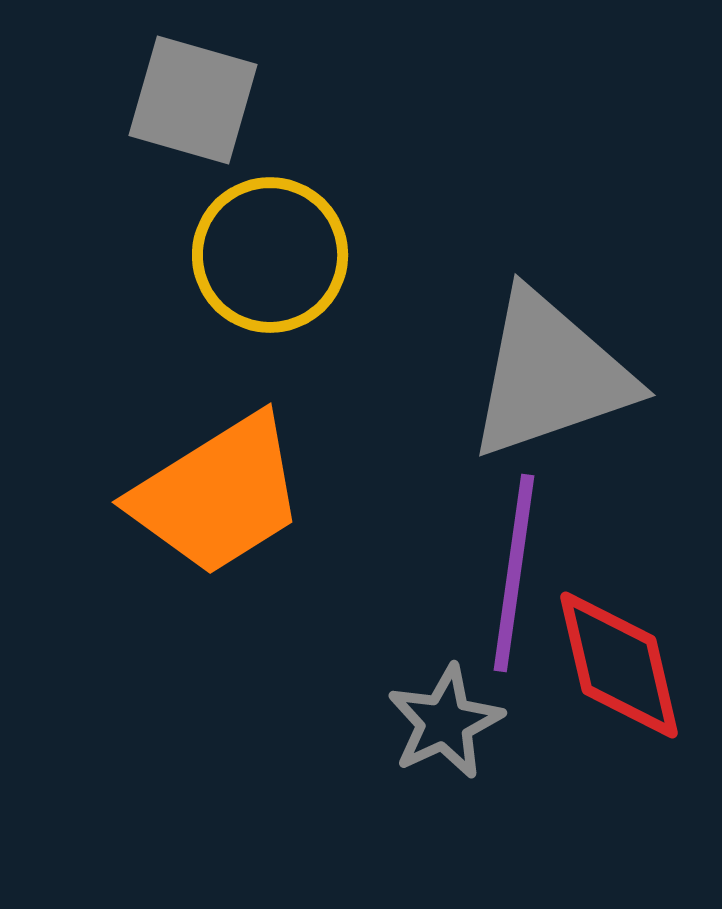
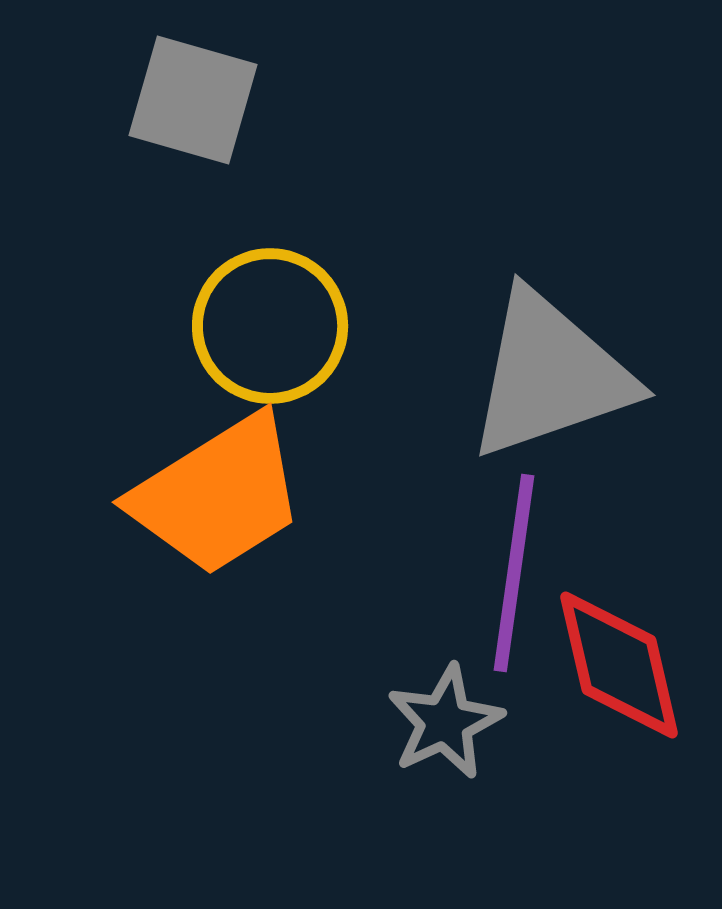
yellow circle: moved 71 px down
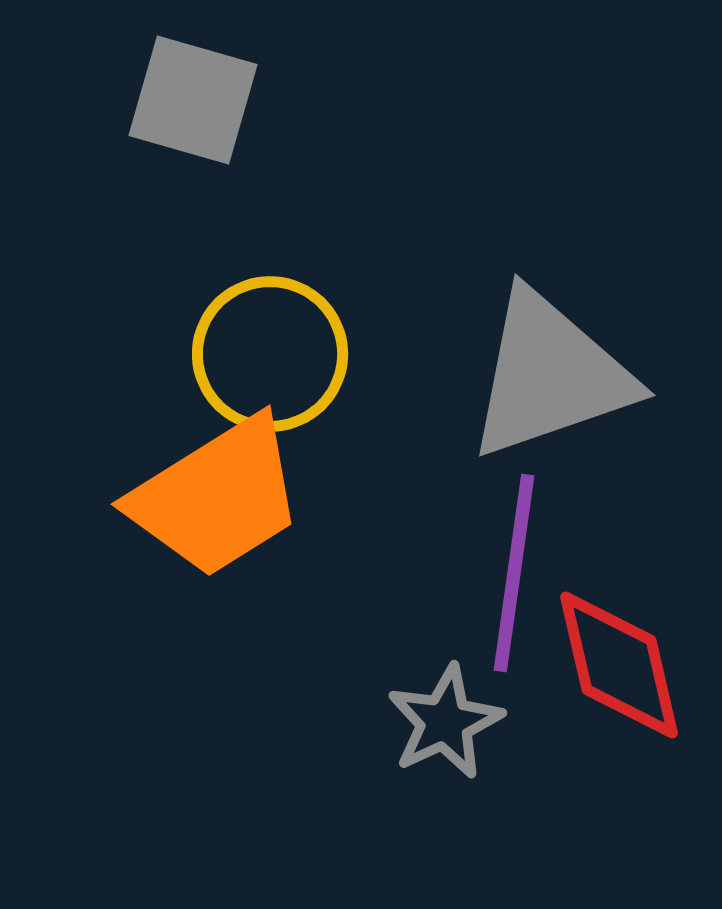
yellow circle: moved 28 px down
orange trapezoid: moved 1 px left, 2 px down
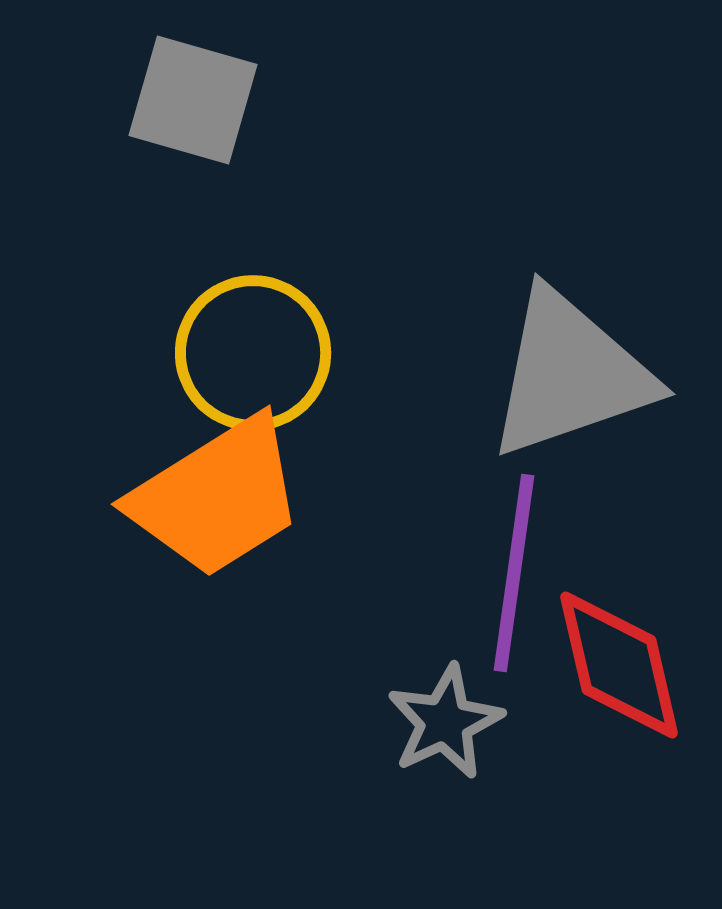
yellow circle: moved 17 px left, 1 px up
gray triangle: moved 20 px right, 1 px up
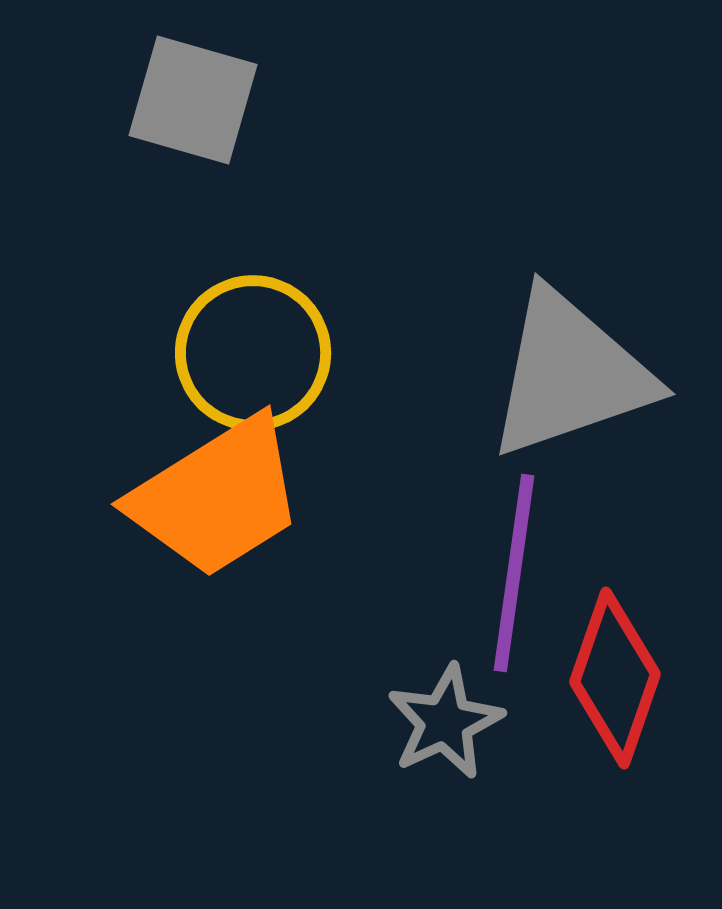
red diamond: moved 4 px left, 13 px down; rotated 32 degrees clockwise
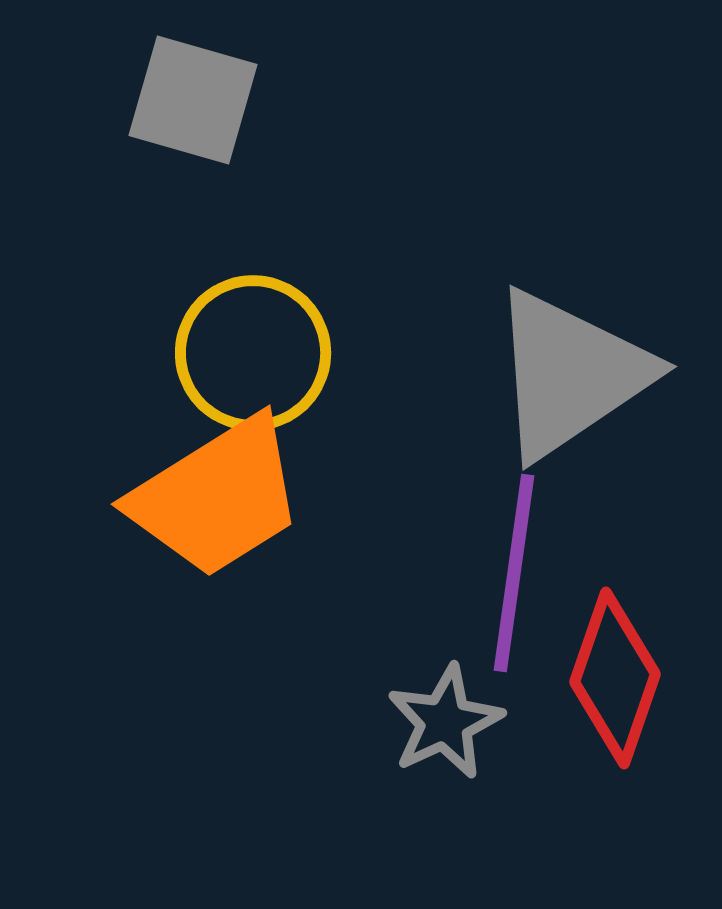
gray triangle: rotated 15 degrees counterclockwise
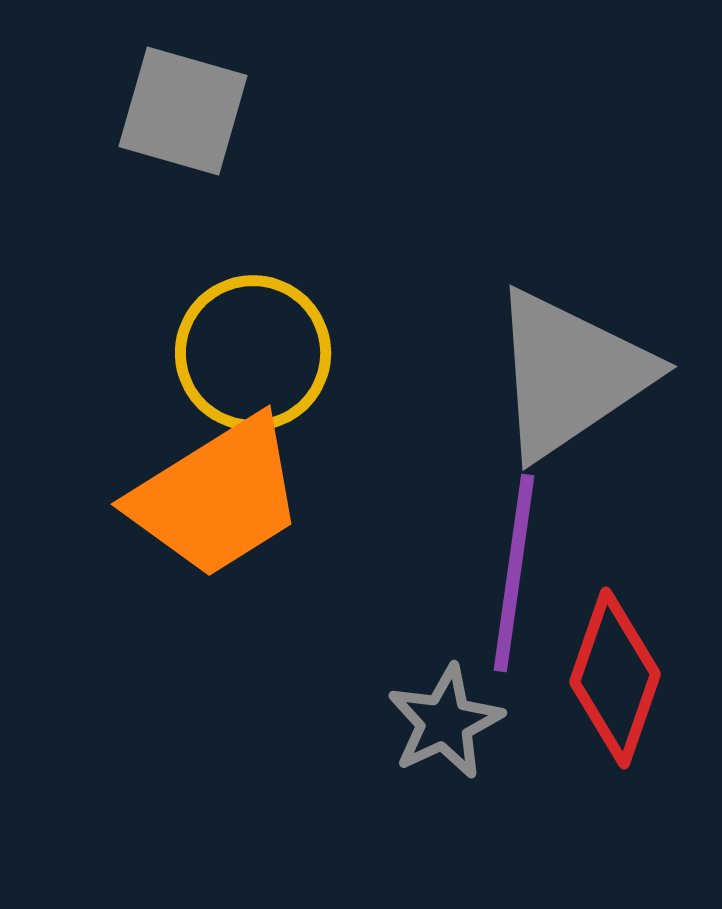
gray square: moved 10 px left, 11 px down
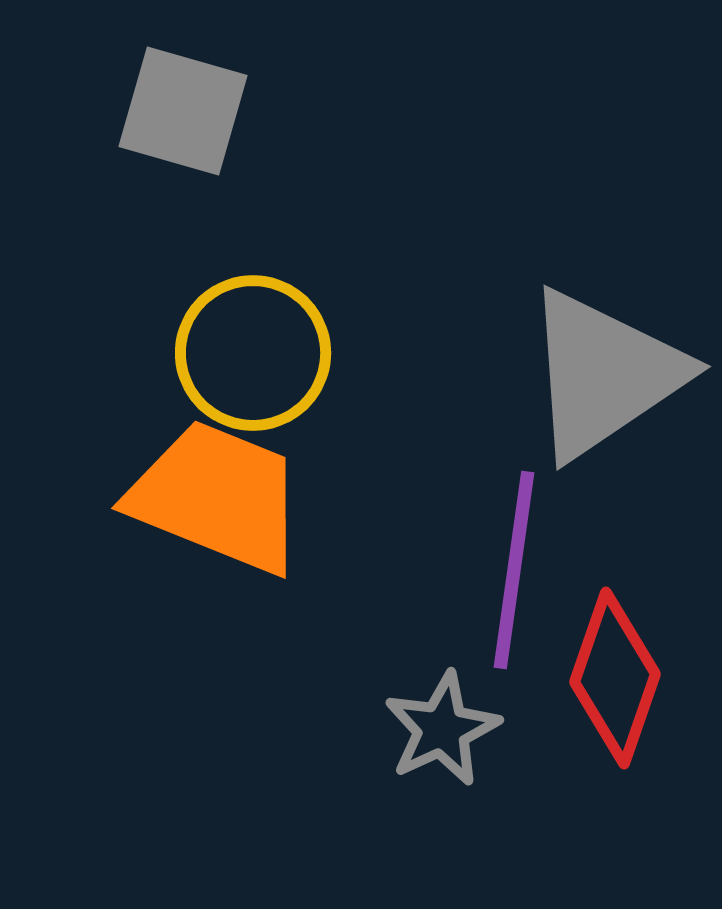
gray triangle: moved 34 px right
orange trapezoid: rotated 126 degrees counterclockwise
purple line: moved 3 px up
gray star: moved 3 px left, 7 px down
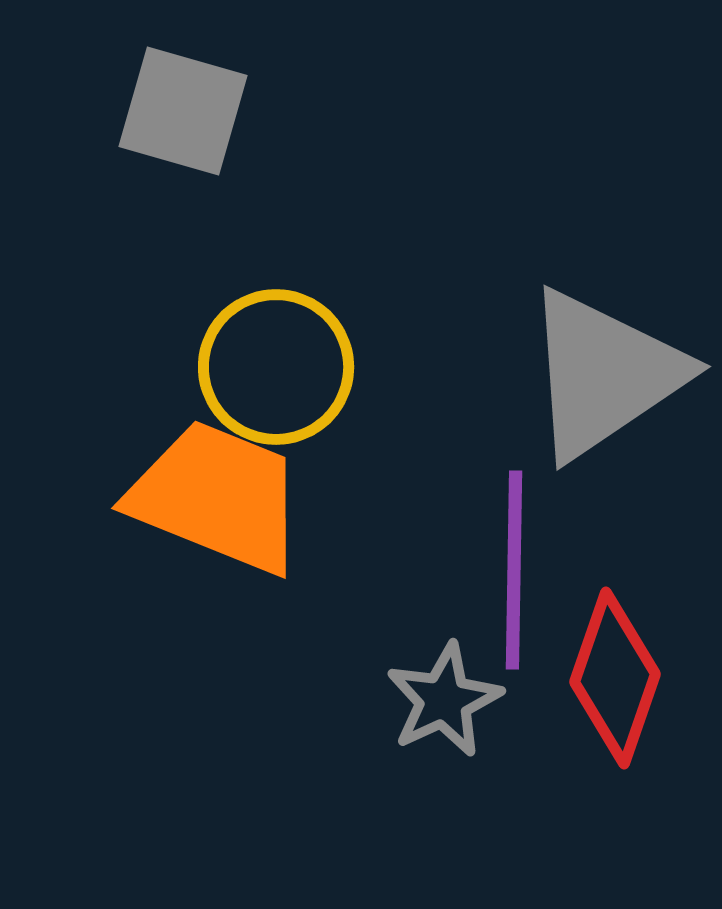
yellow circle: moved 23 px right, 14 px down
purple line: rotated 7 degrees counterclockwise
gray star: moved 2 px right, 29 px up
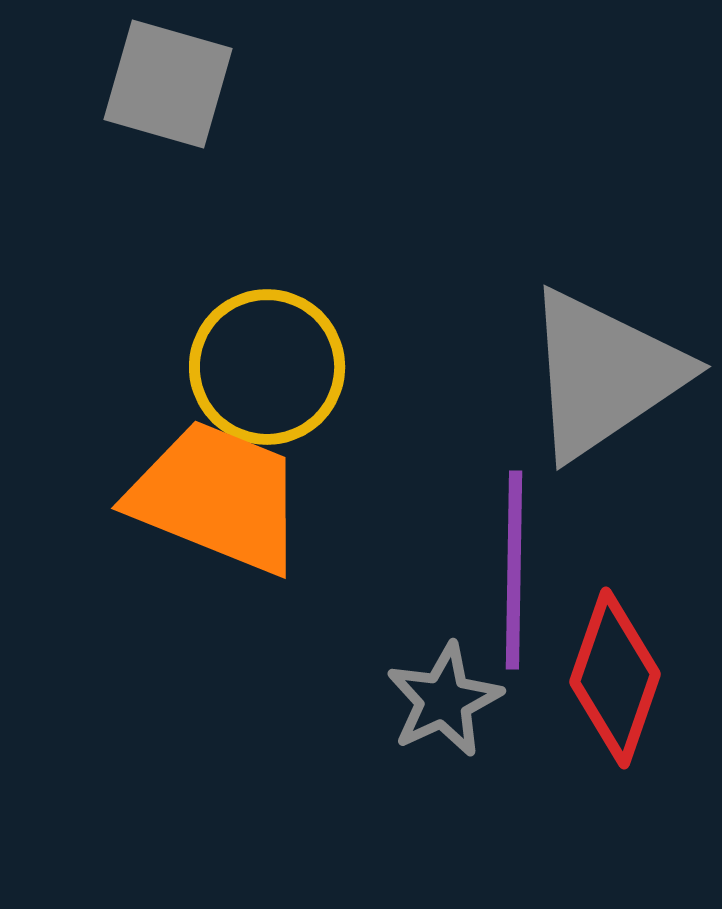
gray square: moved 15 px left, 27 px up
yellow circle: moved 9 px left
